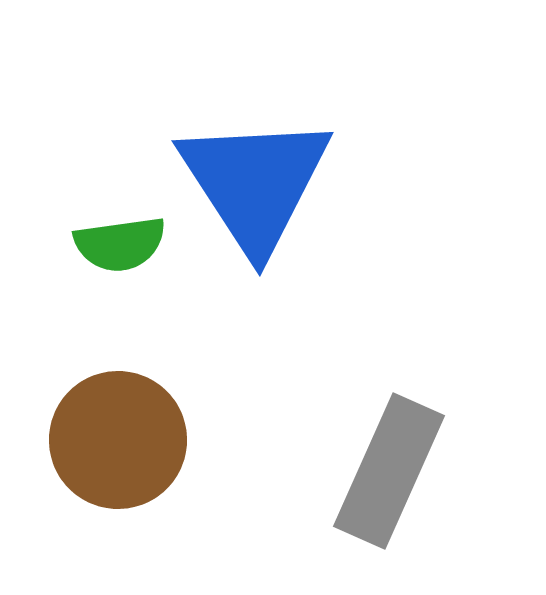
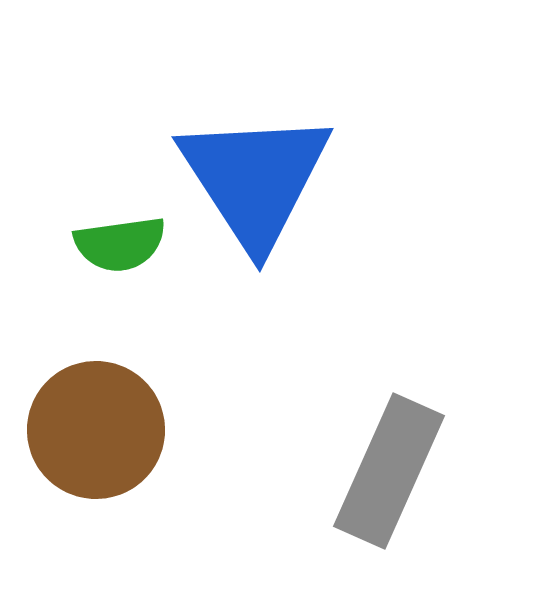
blue triangle: moved 4 px up
brown circle: moved 22 px left, 10 px up
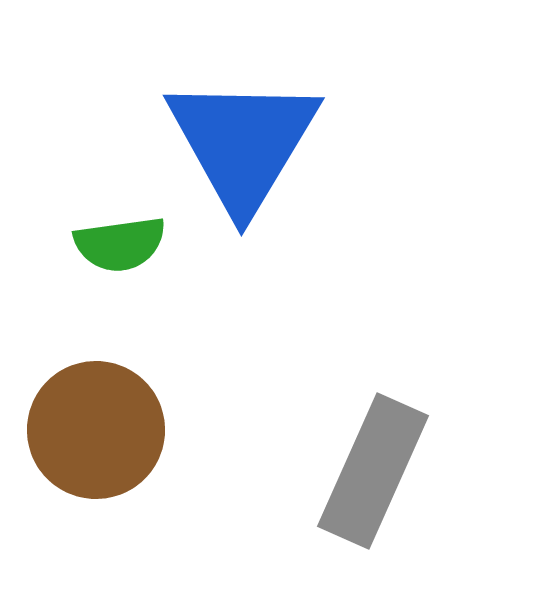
blue triangle: moved 12 px left, 36 px up; rotated 4 degrees clockwise
gray rectangle: moved 16 px left
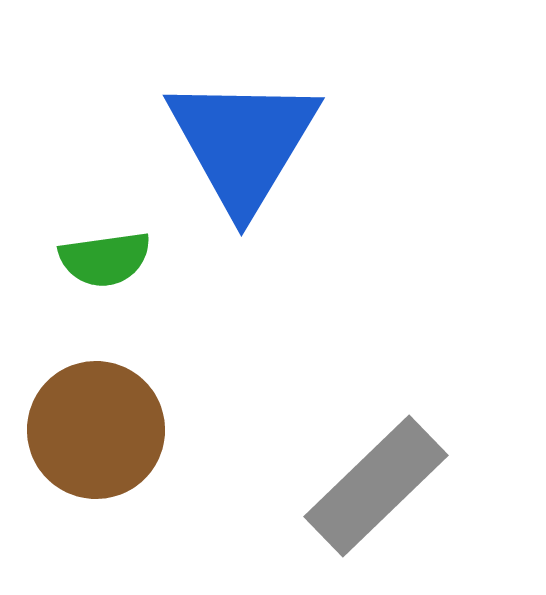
green semicircle: moved 15 px left, 15 px down
gray rectangle: moved 3 px right, 15 px down; rotated 22 degrees clockwise
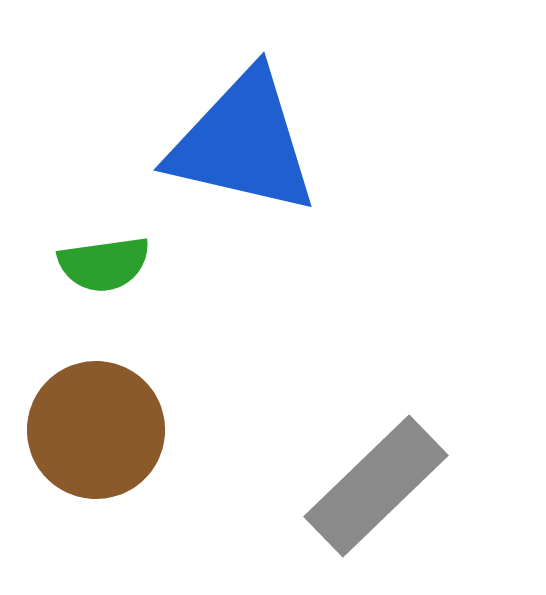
blue triangle: rotated 48 degrees counterclockwise
green semicircle: moved 1 px left, 5 px down
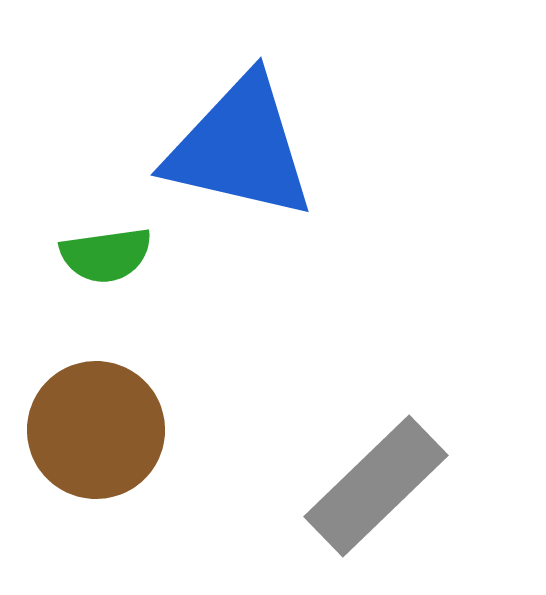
blue triangle: moved 3 px left, 5 px down
green semicircle: moved 2 px right, 9 px up
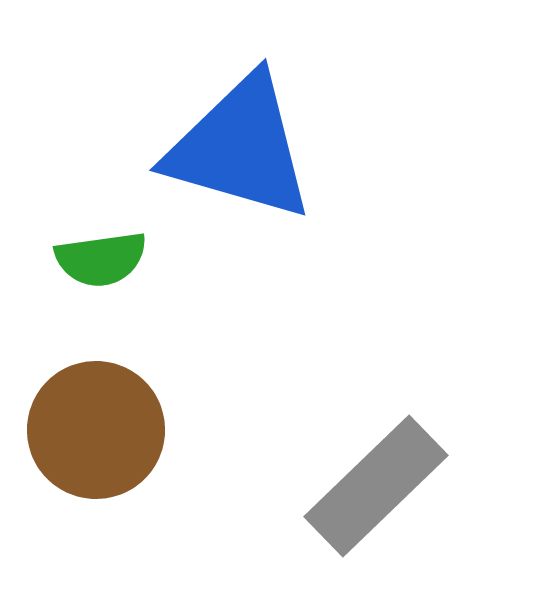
blue triangle: rotated 3 degrees clockwise
green semicircle: moved 5 px left, 4 px down
